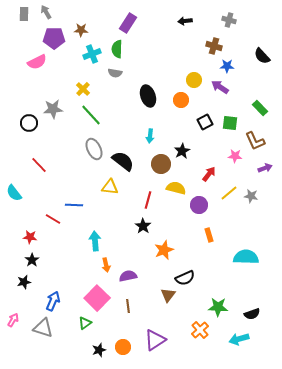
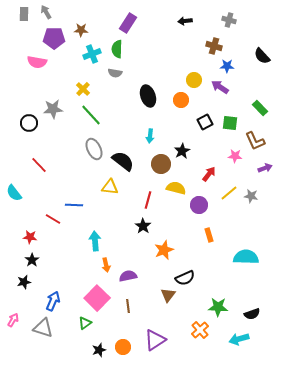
pink semicircle at (37, 62): rotated 36 degrees clockwise
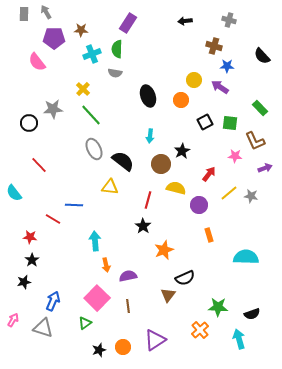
pink semicircle at (37, 62): rotated 42 degrees clockwise
cyan arrow at (239, 339): rotated 90 degrees clockwise
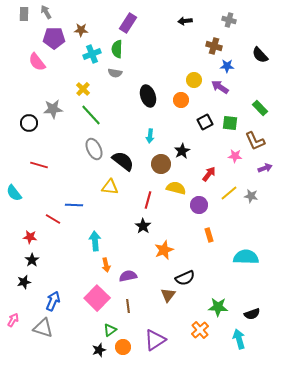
black semicircle at (262, 56): moved 2 px left, 1 px up
red line at (39, 165): rotated 30 degrees counterclockwise
green triangle at (85, 323): moved 25 px right, 7 px down
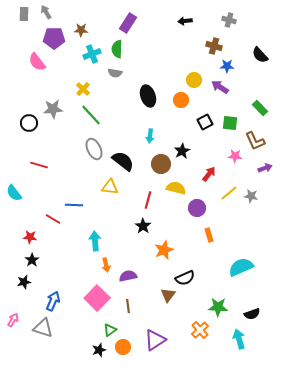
purple circle at (199, 205): moved 2 px left, 3 px down
cyan semicircle at (246, 257): moved 5 px left, 10 px down; rotated 25 degrees counterclockwise
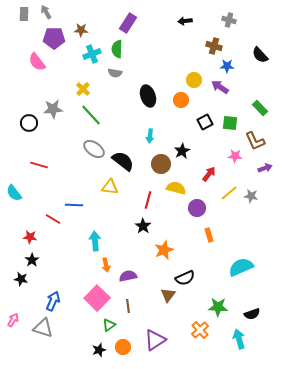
gray ellipse at (94, 149): rotated 30 degrees counterclockwise
black star at (24, 282): moved 3 px left, 3 px up; rotated 24 degrees clockwise
green triangle at (110, 330): moved 1 px left, 5 px up
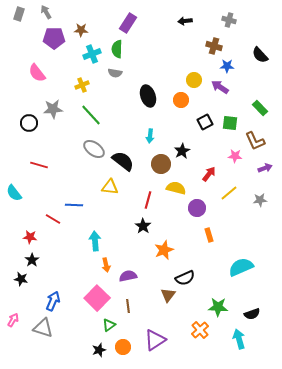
gray rectangle at (24, 14): moved 5 px left; rotated 16 degrees clockwise
pink semicircle at (37, 62): moved 11 px down
yellow cross at (83, 89): moved 1 px left, 4 px up; rotated 24 degrees clockwise
gray star at (251, 196): moved 9 px right, 4 px down; rotated 16 degrees counterclockwise
